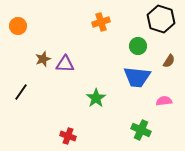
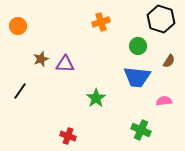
brown star: moved 2 px left
black line: moved 1 px left, 1 px up
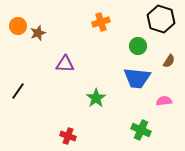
brown star: moved 3 px left, 26 px up
blue trapezoid: moved 1 px down
black line: moved 2 px left
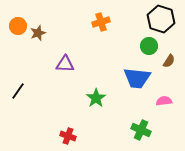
green circle: moved 11 px right
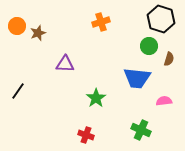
orange circle: moved 1 px left
brown semicircle: moved 2 px up; rotated 16 degrees counterclockwise
red cross: moved 18 px right, 1 px up
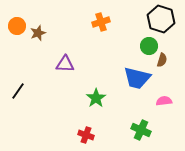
brown semicircle: moved 7 px left, 1 px down
blue trapezoid: rotated 8 degrees clockwise
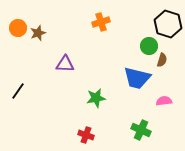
black hexagon: moved 7 px right, 5 px down
orange circle: moved 1 px right, 2 px down
green star: rotated 24 degrees clockwise
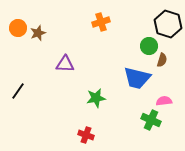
green cross: moved 10 px right, 10 px up
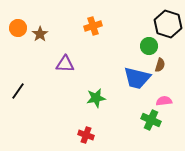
orange cross: moved 8 px left, 4 px down
brown star: moved 2 px right, 1 px down; rotated 14 degrees counterclockwise
brown semicircle: moved 2 px left, 5 px down
